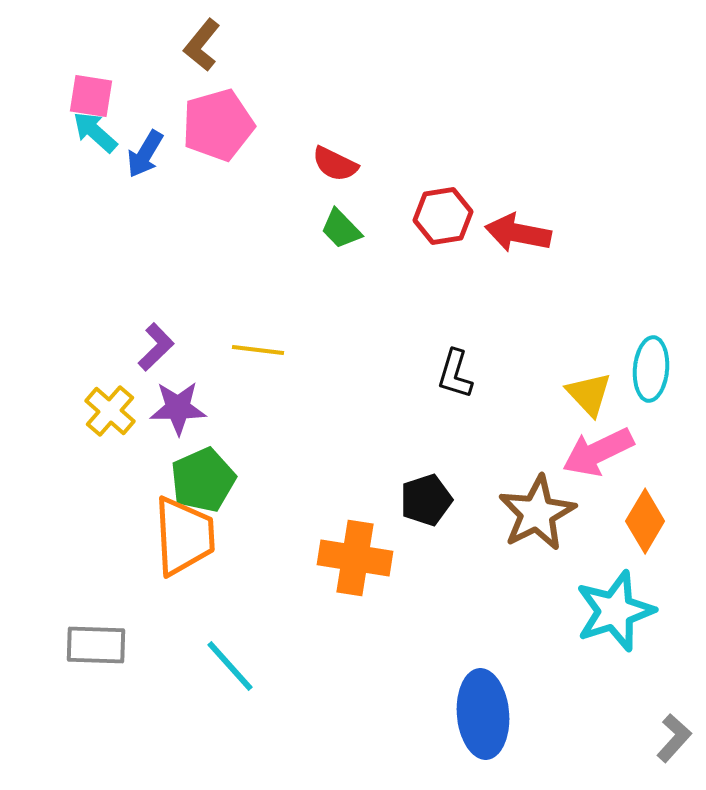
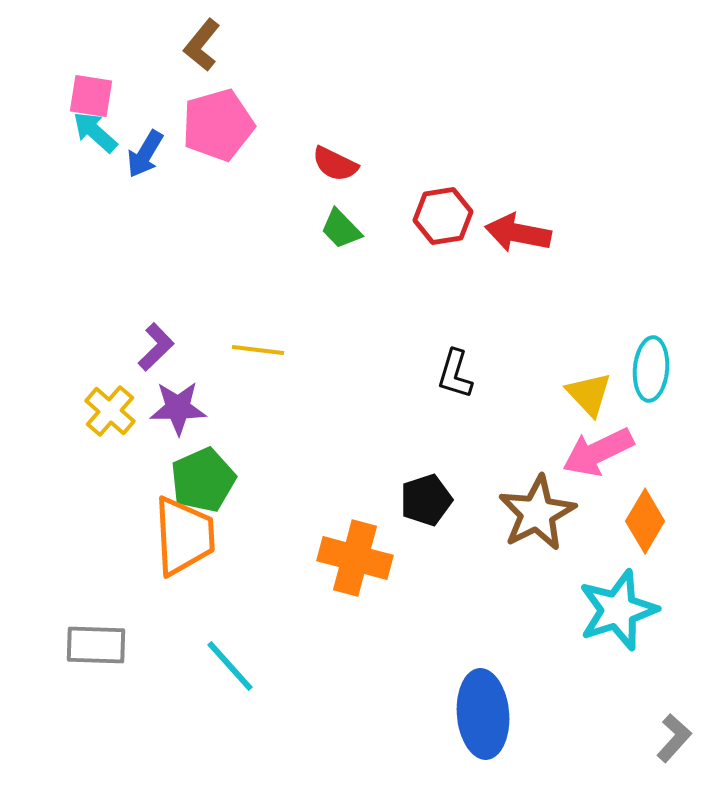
orange cross: rotated 6 degrees clockwise
cyan star: moved 3 px right, 1 px up
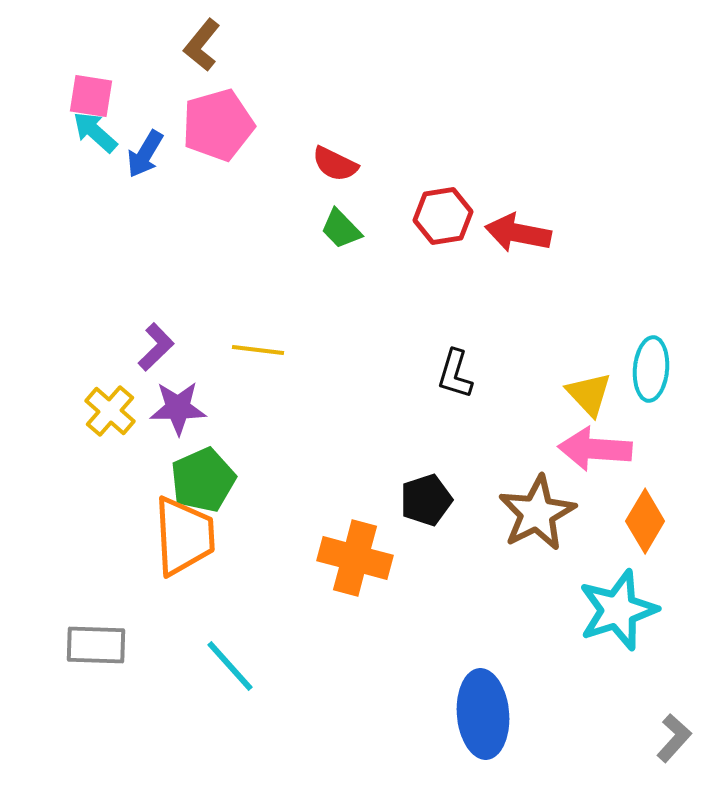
pink arrow: moved 3 px left, 3 px up; rotated 30 degrees clockwise
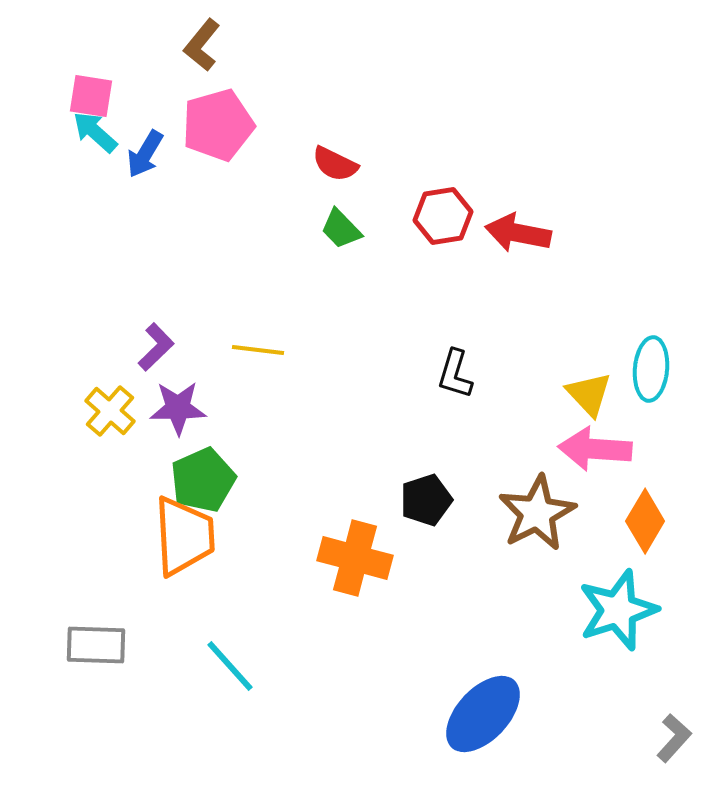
blue ellipse: rotated 48 degrees clockwise
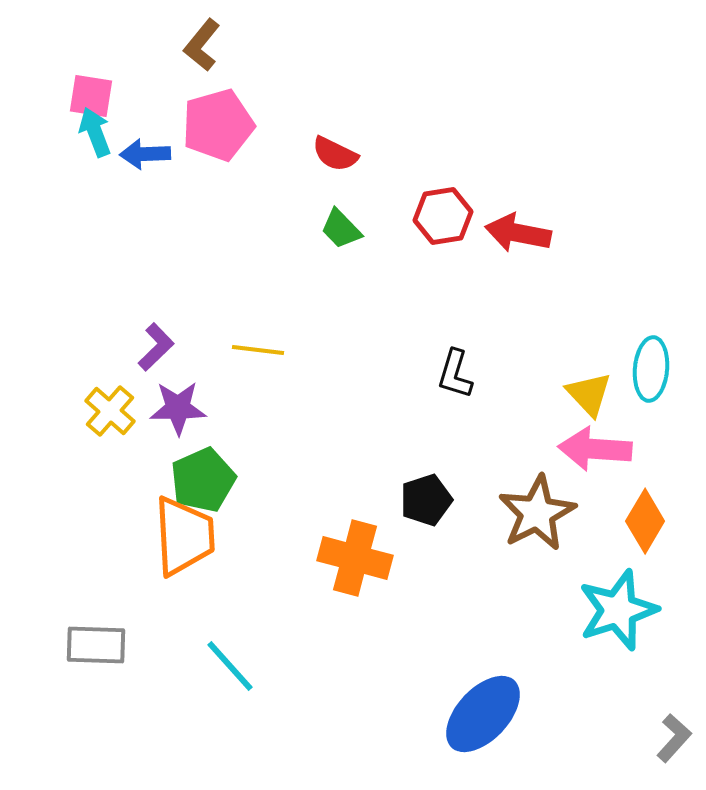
cyan arrow: rotated 27 degrees clockwise
blue arrow: rotated 57 degrees clockwise
red semicircle: moved 10 px up
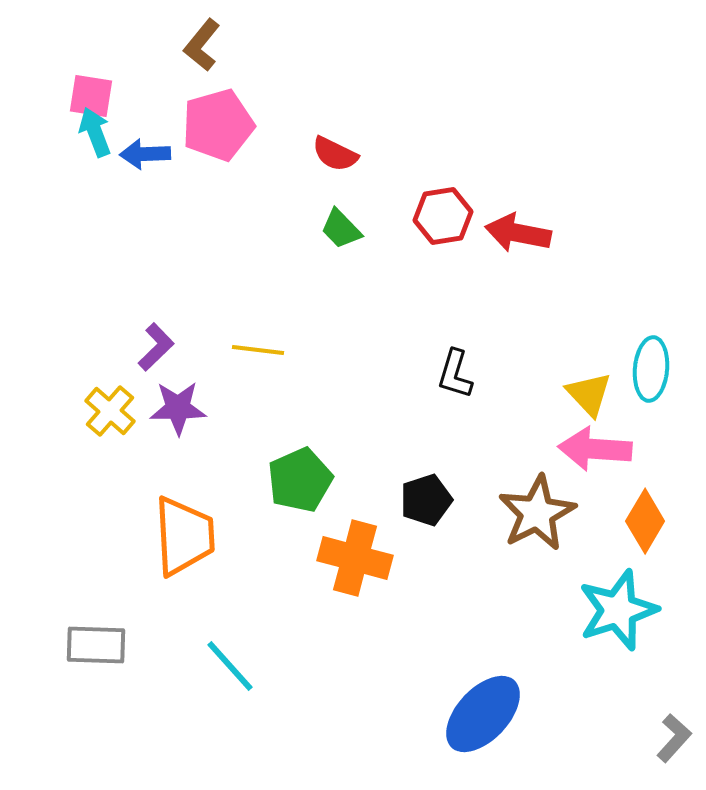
green pentagon: moved 97 px right
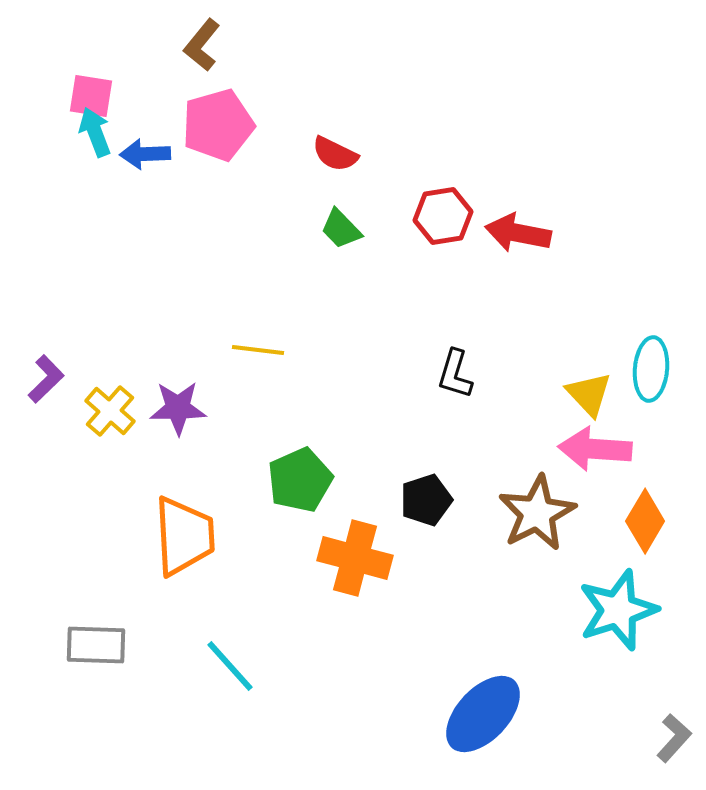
purple L-shape: moved 110 px left, 32 px down
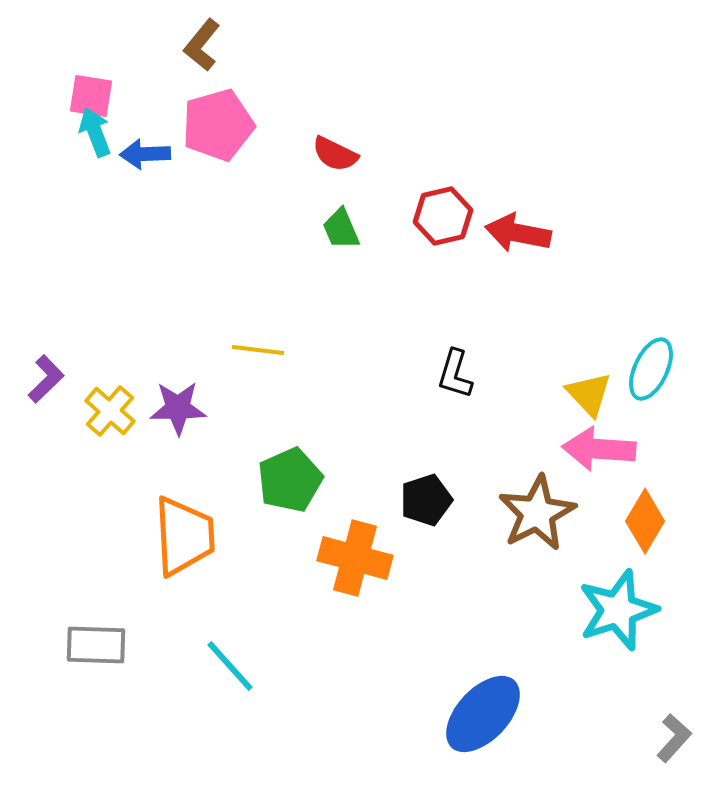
red hexagon: rotated 4 degrees counterclockwise
green trapezoid: rotated 21 degrees clockwise
cyan ellipse: rotated 20 degrees clockwise
pink arrow: moved 4 px right
green pentagon: moved 10 px left
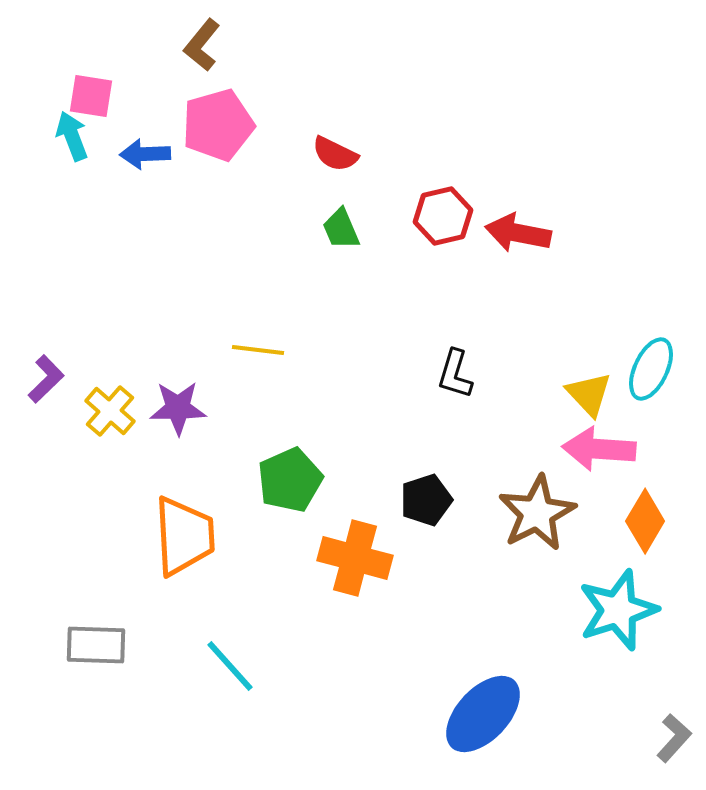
cyan arrow: moved 23 px left, 4 px down
